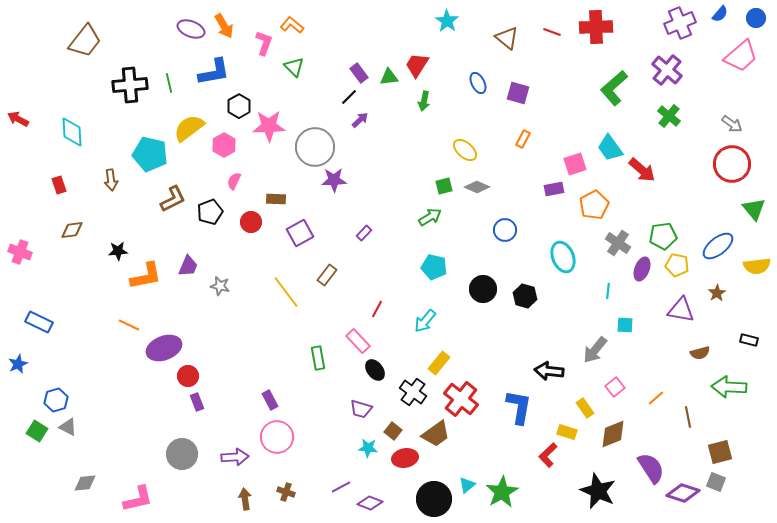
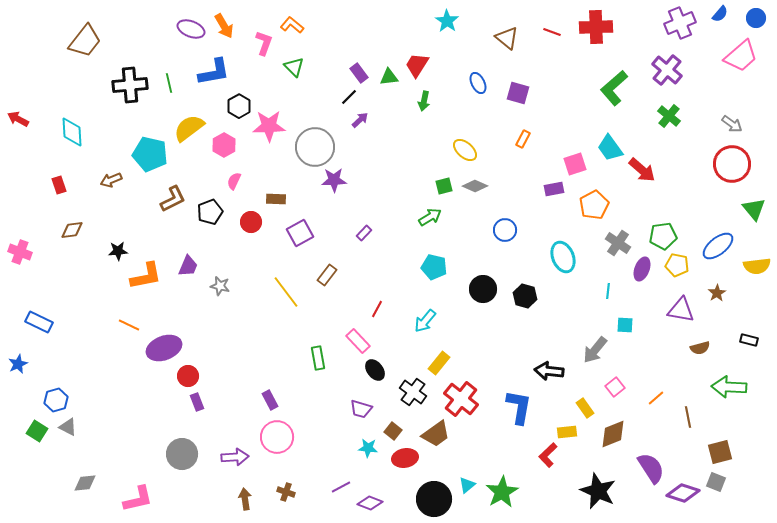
brown arrow at (111, 180): rotated 75 degrees clockwise
gray diamond at (477, 187): moved 2 px left, 1 px up
brown semicircle at (700, 353): moved 5 px up
yellow rectangle at (567, 432): rotated 24 degrees counterclockwise
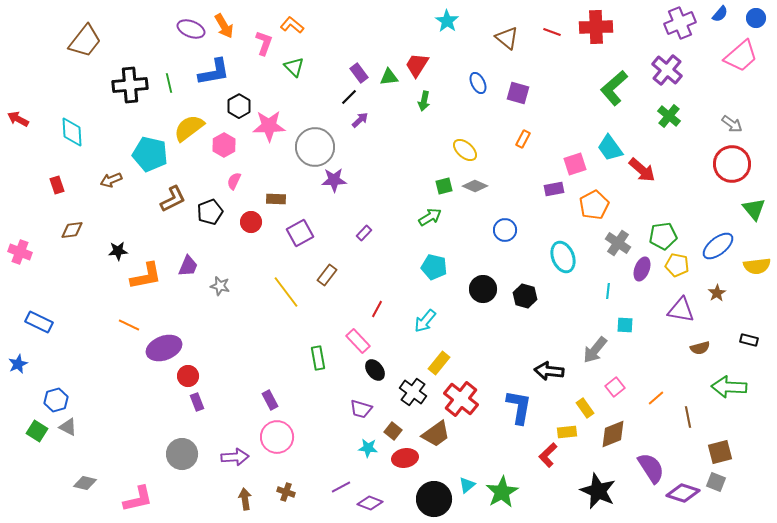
red rectangle at (59, 185): moved 2 px left
gray diamond at (85, 483): rotated 20 degrees clockwise
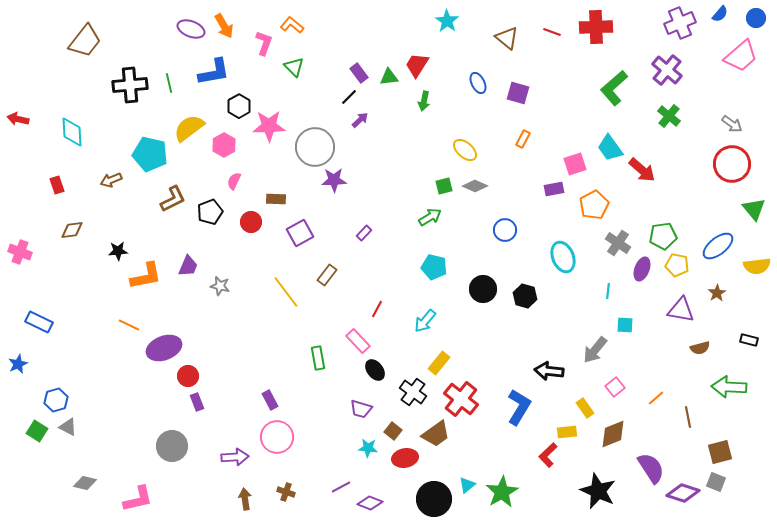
red arrow at (18, 119): rotated 15 degrees counterclockwise
blue L-shape at (519, 407): rotated 21 degrees clockwise
gray circle at (182, 454): moved 10 px left, 8 px up
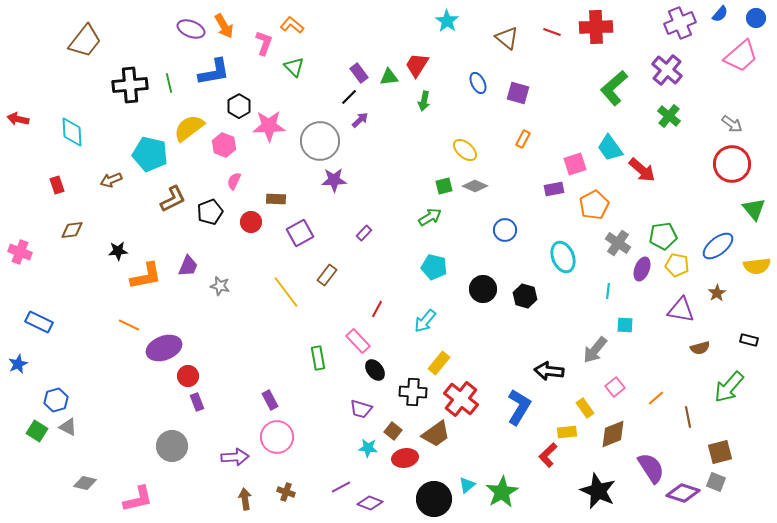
pink hexagon at (224, 145): rotated 10 degrees counterclockwise
gray circle at (315, 147): moved 5 px right, 6 px up
green arrow at (729, 387): rotated 52 degrees counterclockwise
black cross at (413, 392): rotated 32 degrees counterclockwise
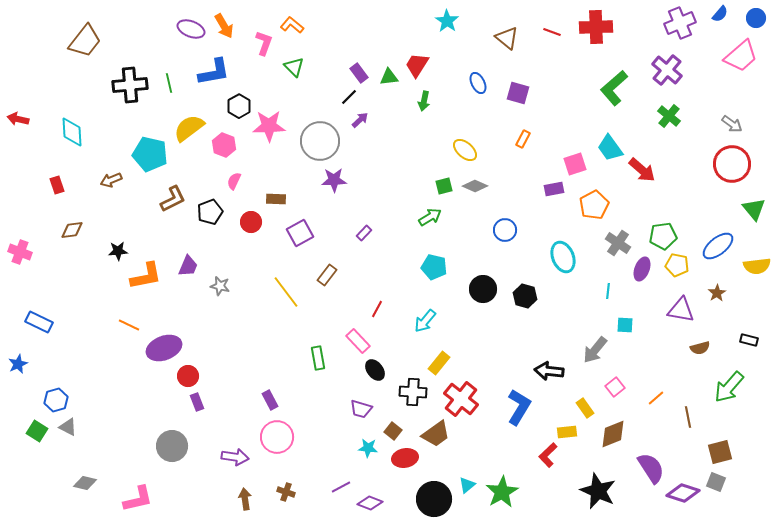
purple arrow at (235, 457): rotated 12 degrees clockwise
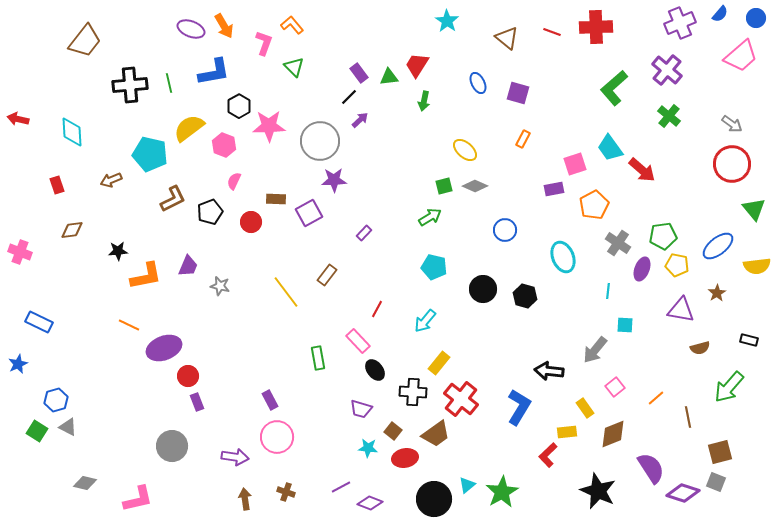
orange L-shape at (292, 25): rotated 10 degrees clockwise
purple square at (300, 233): moved 9 px right, 20 px up
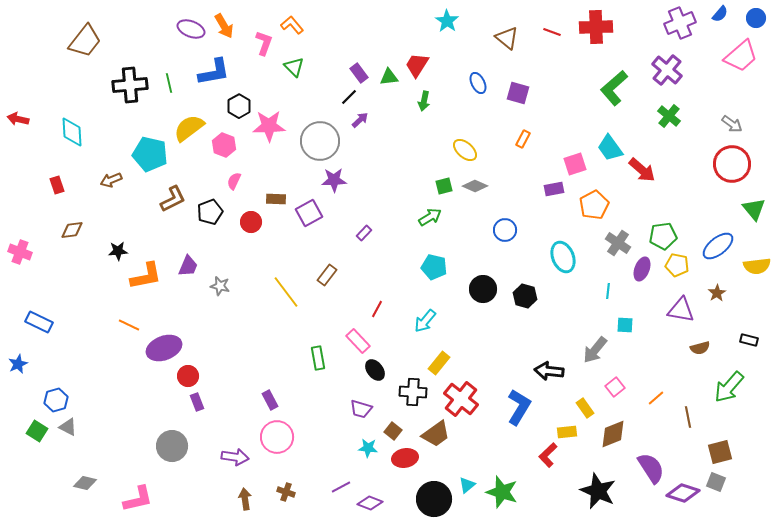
green star at (502, 492): rotated 24 degrees counterclockwise
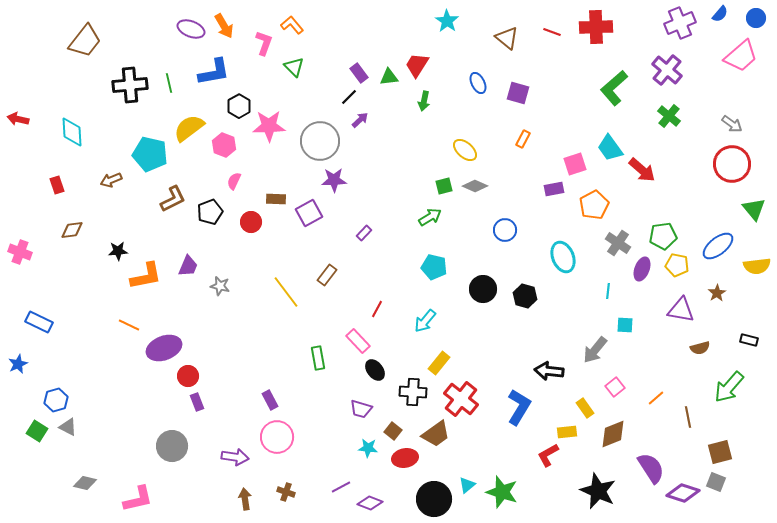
red L-shape at (548, 455): rotated 15 degrees clockwise
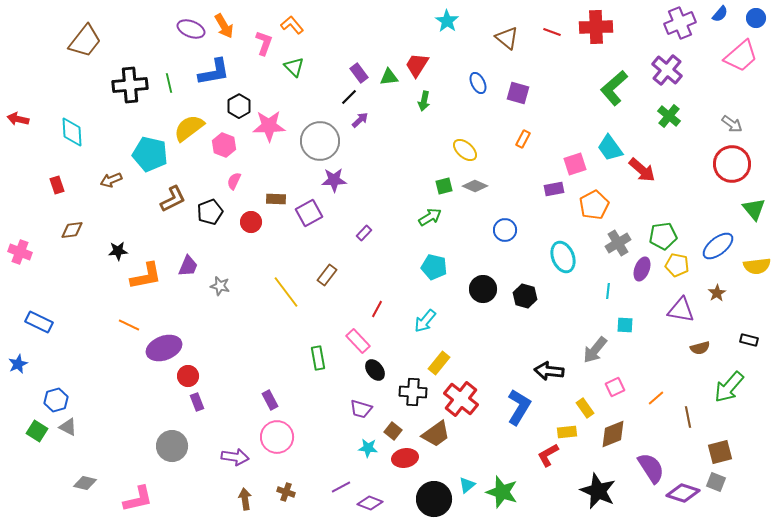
gray cross at (618, 243): rotated 25 degrees clockwise
pink square at (615, 387): rotated 12 degrees clockwise
